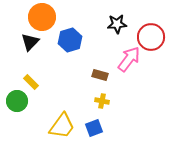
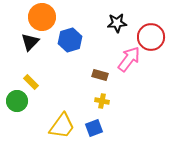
black star: moved 1 px up
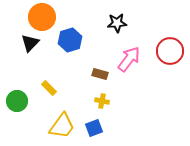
red circle: moved 19 px right, 14 px down
black triangle: moved 1 px down
brown rectangle: moved 1 px up
yellow rectangle: moved 18 px right, 6 px down
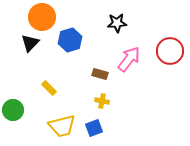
green circle: moved 4 px left, 9 px down
yellow trapezoid: rotated 40 degrees clockwise
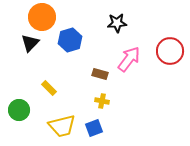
green circle: moved 6 px right
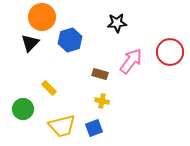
red circle: moved 1 px down
pink arrow: moved 2 px right, 2 px down
green circle: moved 4 px right, 1 px up
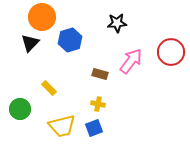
red circle: moved 1 px right
yellow cross: moved 4 px left, 3 px down
green circle: moved 3 px left
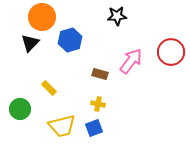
black star: moved 7 px up
